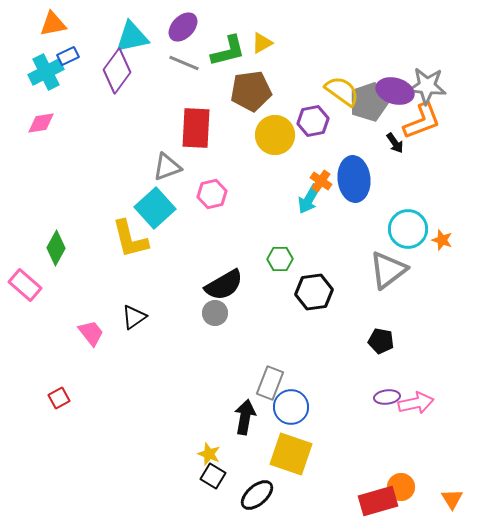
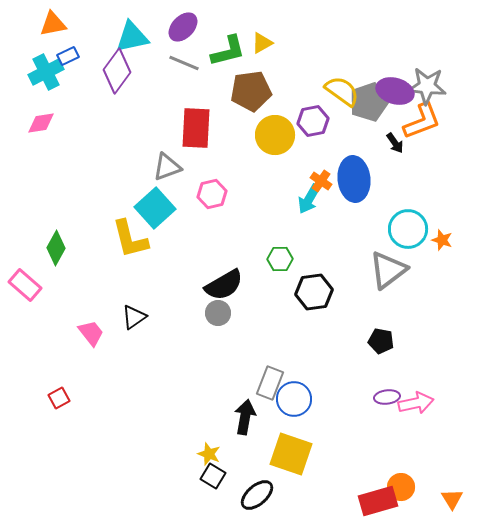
gray circle at (215, 313): moved 3 px right
blue circle at (291, 407): moved 3 px right, 8 px up
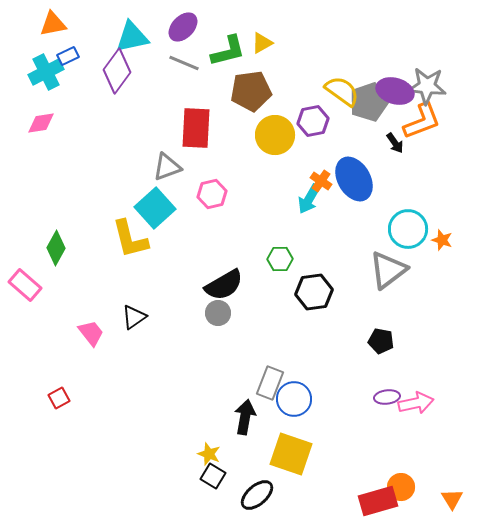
blue ellipse at (354, 179): rotated 24 degrees counterclockwise
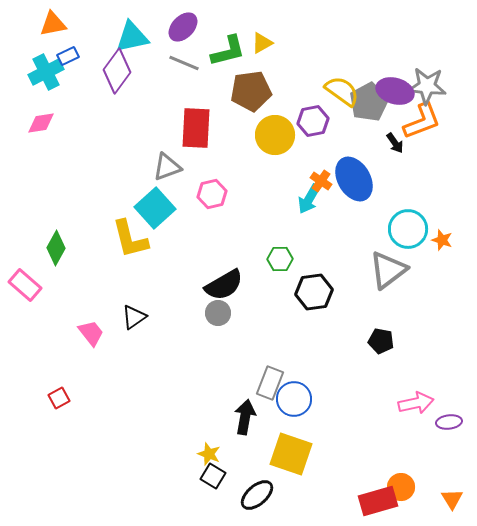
gray pentagon at (369, 102): rotated 9 degrees counterclockwise
purple ellipse at (387, 397): moved 62 px right, 25 px down
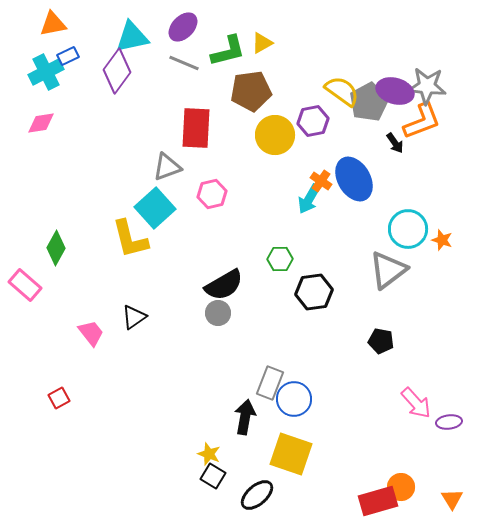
pink arrow at (416, 403): rotated 60 degrees clockwise
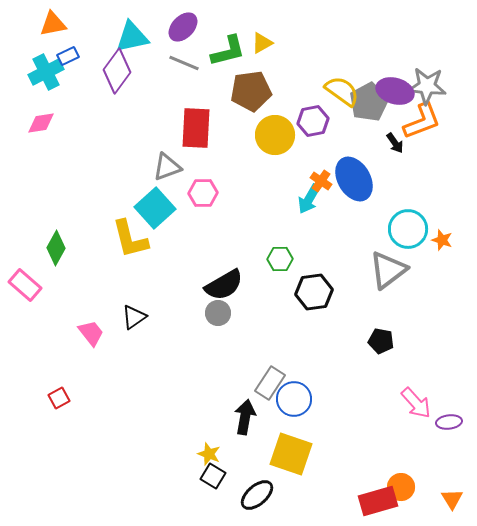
pink hexagon at (212, 194): moved 9 px left, 1 px up; rotated 12 degrees clockwise
gray rectangle at (270, 383): rotated 12 degrees clockwise
